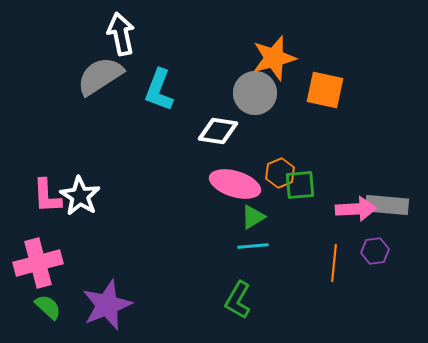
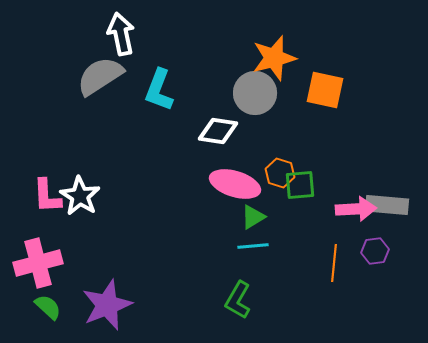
orange hexagon: rotated 20 degrees counterclockwise
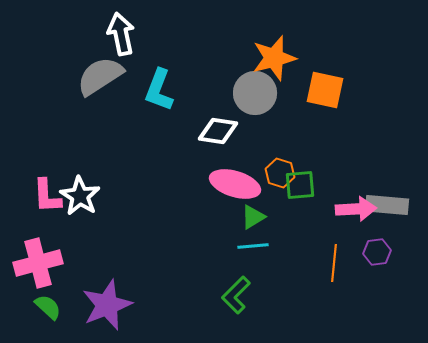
purple hexagon: moved 2 px right, 1 px down
green L-shape: moved 2 px left, 5 px up; rotated 15 degrees clockwise
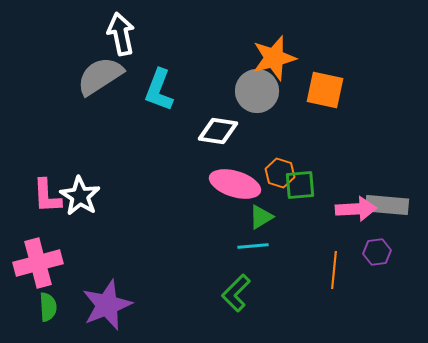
gray circle: moved 2 px right, 2 px up
green triangle: moved 8 px right
orange line: moved 7 px down
green L-shape: moved 2 px up
green semicircle: rotated 44 degrees clockwise
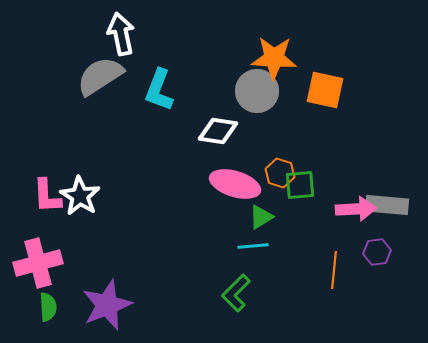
orange star: rotated 18 degrees clockwise
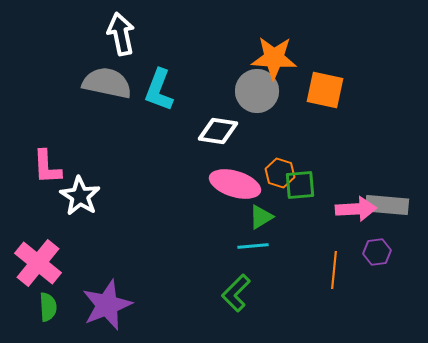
gray semicircle: moved 7 px right, 7 px down; rotated 45 degrees clockwise
pink L-shape: moved 29 px up
pink cross: rotated 36 degrees counterclockwise
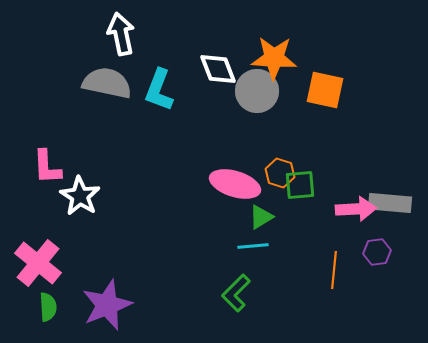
white diamond: moved 62 px up; rotated 60 degrees clockwise
gray rectangle: moved 3 px right, 2 px up
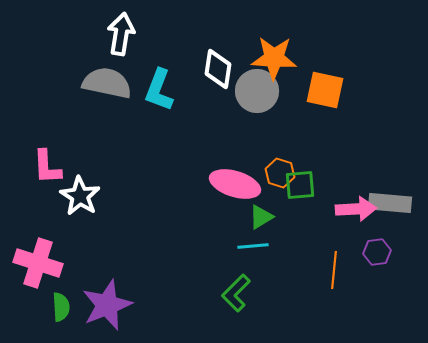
white arrow: rotated 21 degrees clockwise
white diamond: rotated 30 degrees clockwise
pink cross: rotated 21 degrees counterclockwise
green semicircle: moved 13 px right
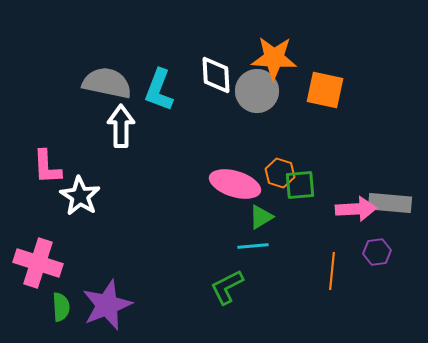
white arrow: moved 92 px down; rotated 9 degrees counterclockwise
white diamond: moved 2 px left, 6 px down; rotated 12 degrees counterclockwise
orange line: moved 2 px left, 1 px down
green L-shape: moved 9 px left, 6 px up; rotated 18 degrees clockwise
